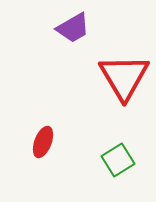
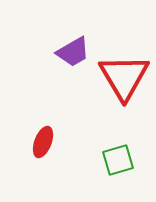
purple trapezoid: moved 24 px down
green square: rotated 16 degrees clockwise
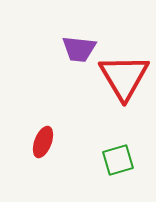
purple trapezoid: moved 6 px right, 3 px up; rotated 36 degrees clockwise
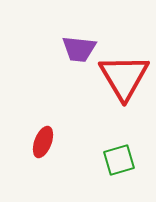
green square: moved 1 px right
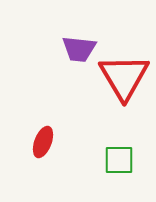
green square: rotated 16 degrees clockwise
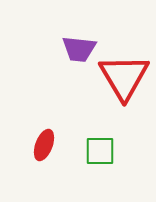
red ellipse: moved 1 px right, 3 px down
green square: moved 19 px left, 9 px up
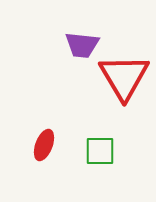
purple trapezoid: moved 3 px right, 4 px up
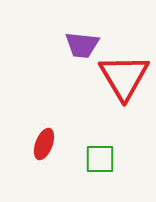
red ellipse: moved 1 px up
green square: moved 8 px down
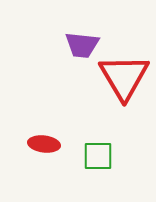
red ellipse: rotated 76 degrees clockwise
green square: moved 2 px left, 3 px up
